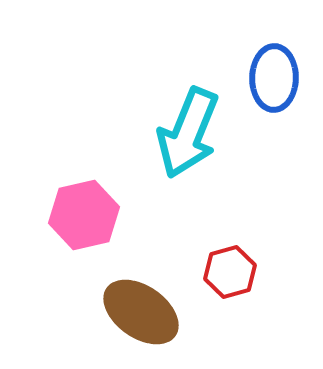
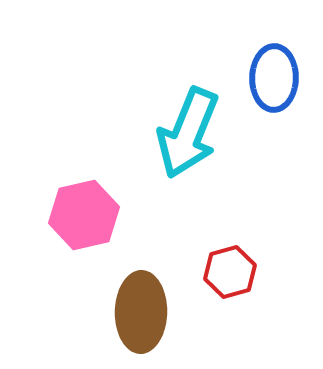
brown ellipse: rotated 56 degrees clockwise
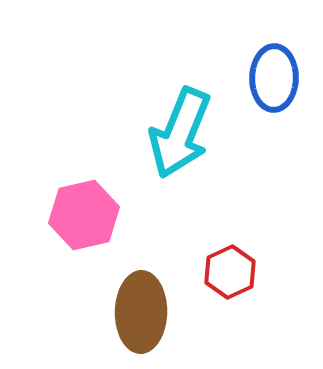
cyan arrow: moved 8 px left
red hexagon: rotated 9 degrees counterclockwise
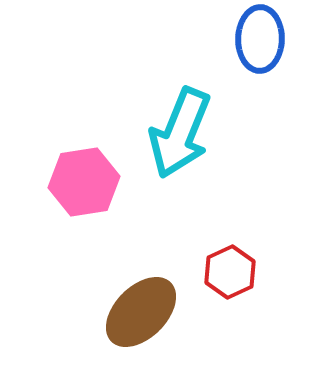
blue ellipse: moved 14 px left, 39 px up
pink hexagon: moved 33 px up; rotated 4 degrees clockwise
brown ellipse: rotated 44 degrees clockwise
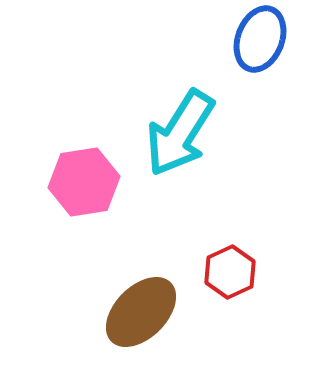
blue ellipse: rotated 20 degrees clockwise
cyan arrow: rotated 10 degrees clockwise
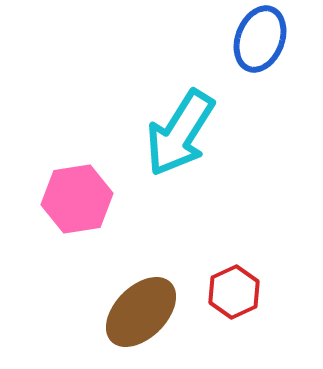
pink hexagon: moved 7 px left, 17 px down
red hexagon: moved 4 px right, 20 px down
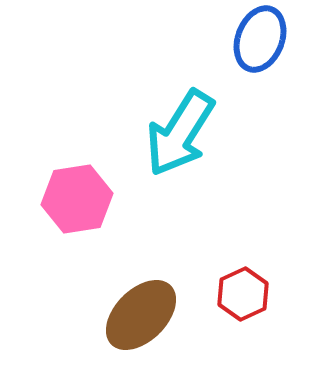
red hexagon: moved 9 px right, 2 px down
brown ellipse: moved 3 px down
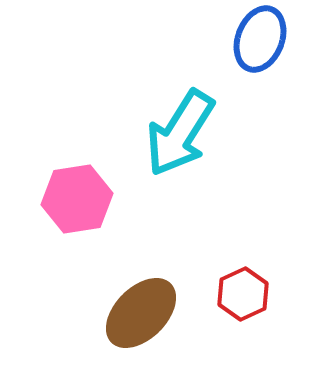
brown ellipse: moved 2 px up
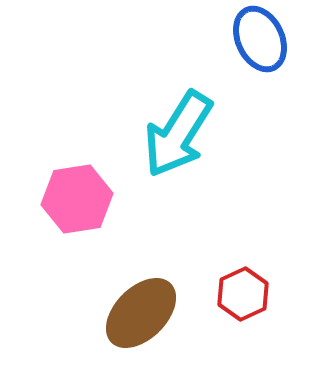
blue ellipse: rotated 46 degrees counterclockwise
cyan arrow: moved 2 px left, 1 px down
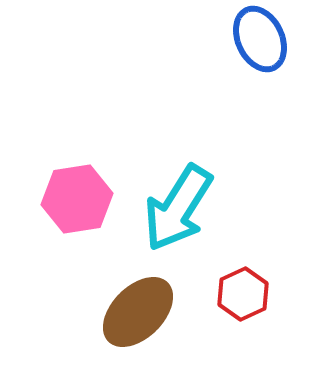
cyan arrow: moved 74 px down
brown ellipse: moved 3 px left, 1 px up
